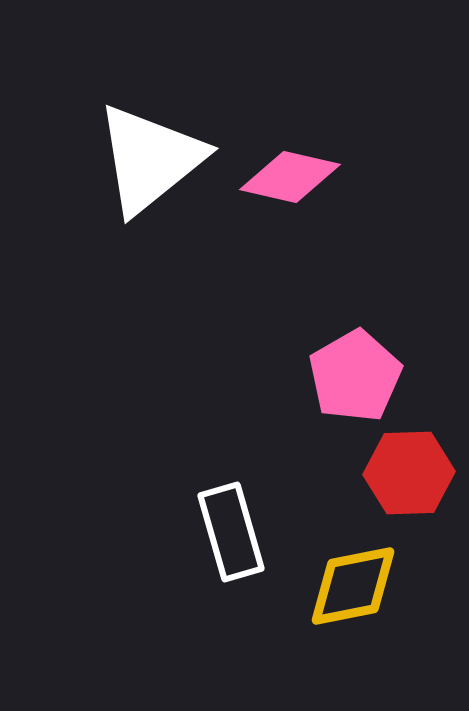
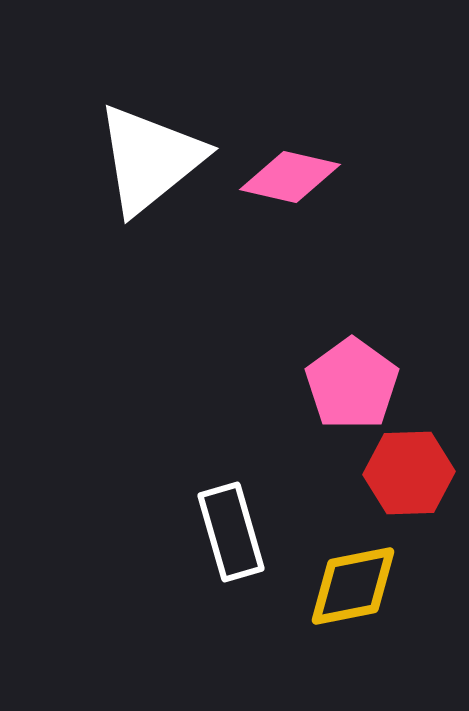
pink pentagon: moved 3 px left, 8 px down; rotated 6 degrees counterclockwise
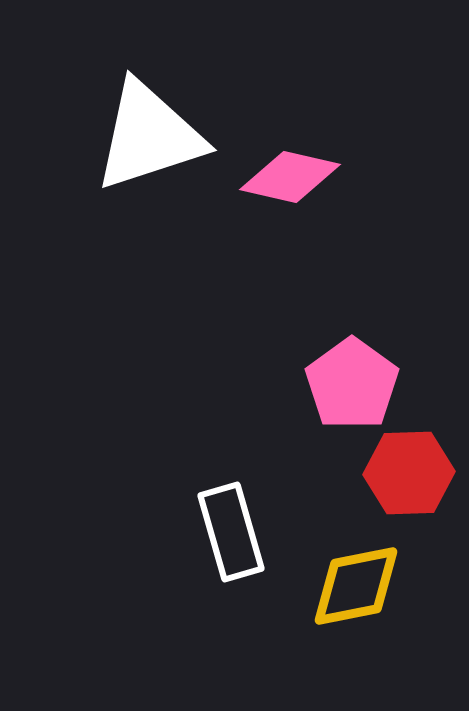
white triangle: moved 1 px left, 23 px up; rotated 21 degrees clockwise
yellow diamond: moved 3 px right
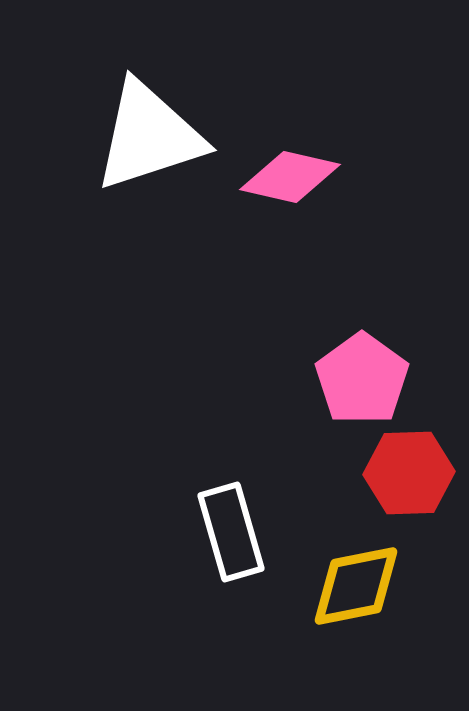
pink pentagon: moved 10 px right, 5 px up
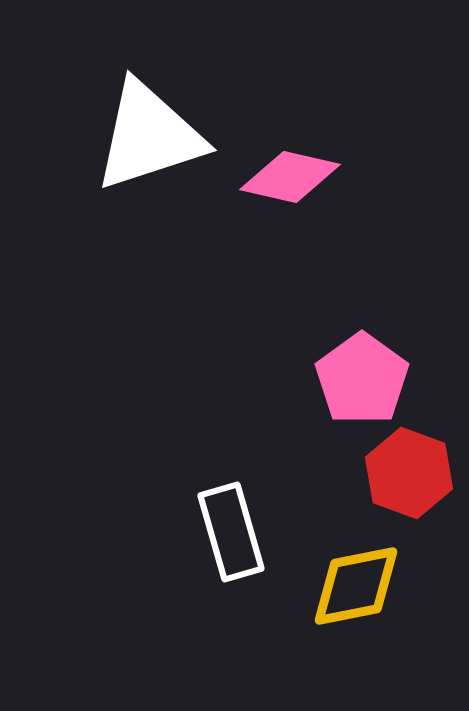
red hexagon: rotated 22 degrees clockwise
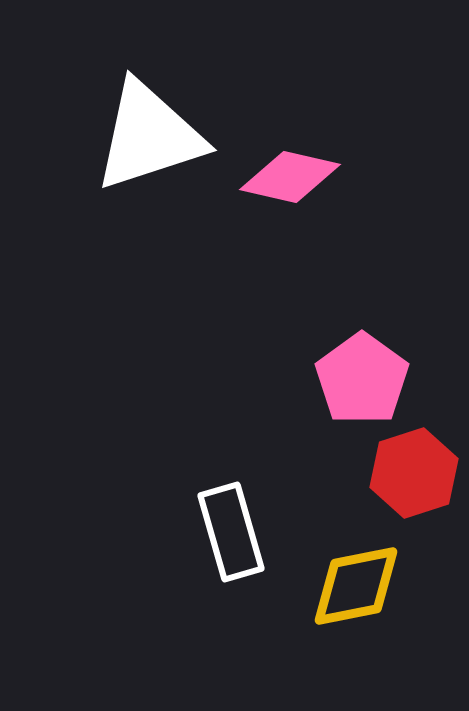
red hexagon: moved 5 px right; rotated 22 degrees clockwise
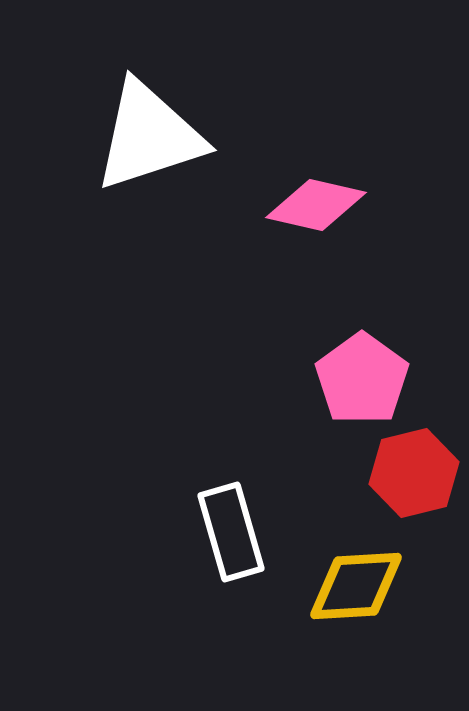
pink diamond: moved 26 px right, 28 px down
red hexagon: rotated 4 degrees clockwise
yellow diamond: rotated 8 degrees clockwise
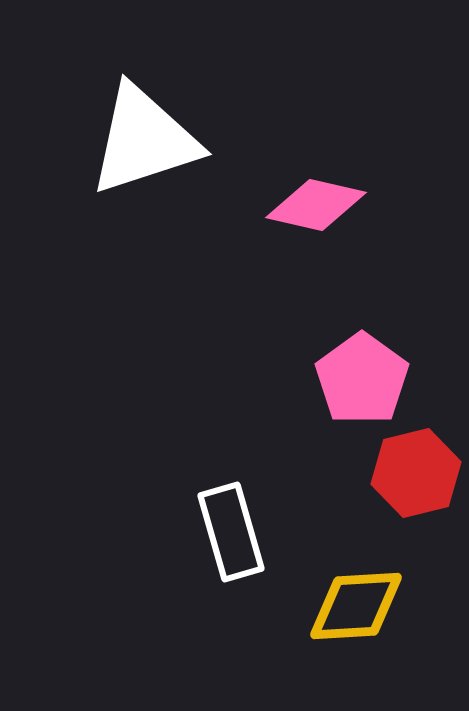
white triangle: moved 5 px left, 4 px down
red hexagon: moved 2 px right
yellow diamond: moved 20 px down
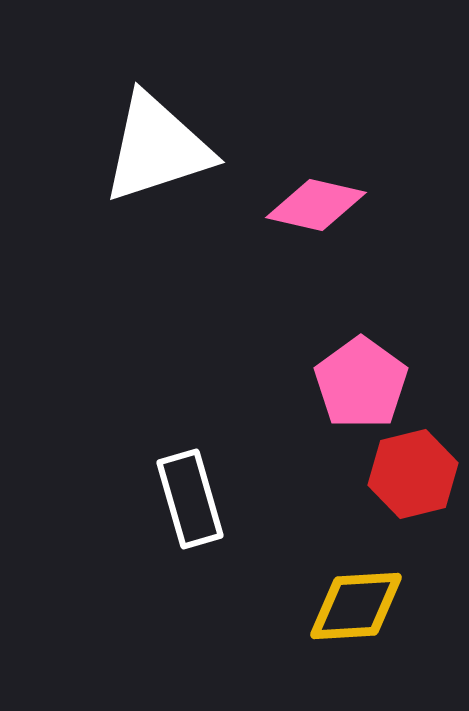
white triangle: moved 13 px right, 8 px down
pink pentagon: moved 1 px left, 4 px down
red hexagon: moved 3 px left, 1 px down
white rectangle: moved 41 px left, 33 px up
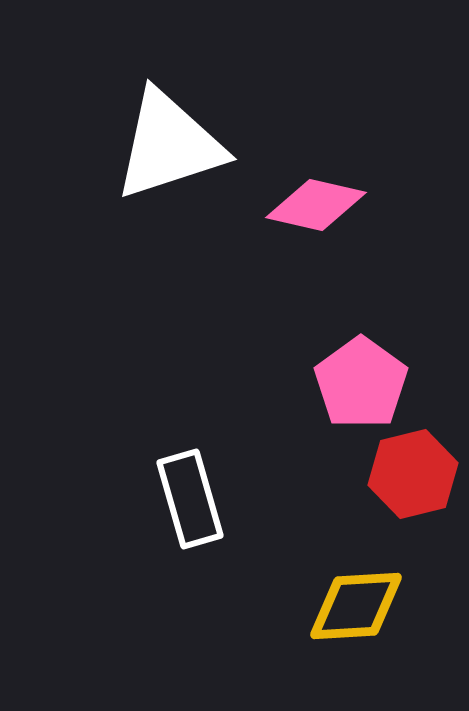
white triangle: moved 12 px right, 3 px up
